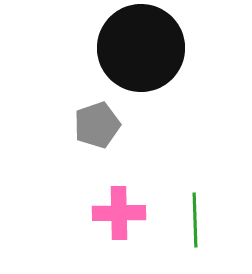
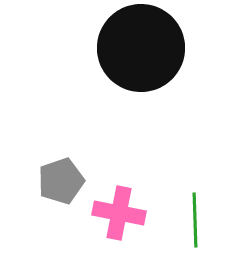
gray pentagon: moved 36 px left, 56 px down
pink cross: rotated 12 degrees clockwise
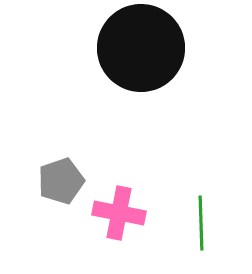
green line: moved 6 px right, 3 px down
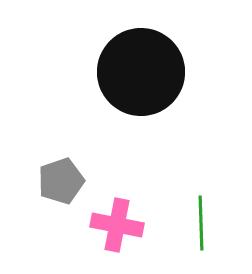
black circle: moved 24 px down
pink cross: moved 2 px left, 12 px down
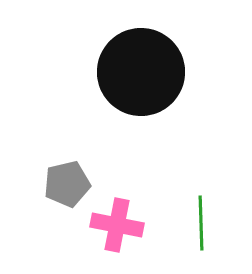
gray pentagon: moved 6 px right, 3 px down; rotated 6 degrees clockwise
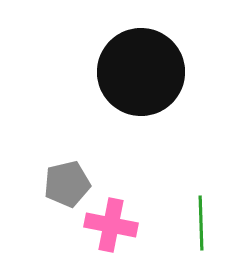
pink cross: moved 6 px left
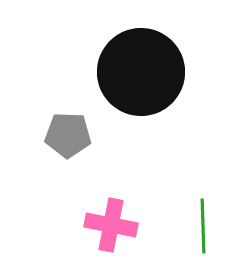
gray pentagon: moved 1 px right, 49 px up; rotated 15 degrees clockwise
green line: moved 2 px right, 3 px down
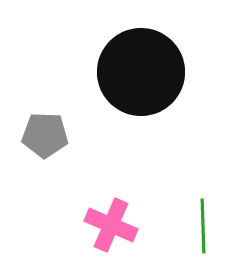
gray pentagon: moved 23 px left
pink cross: rotated 12 degrees clockwise
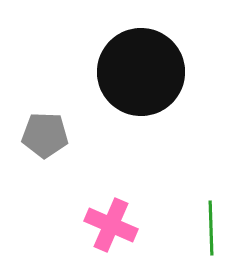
green line: moved 8 px right, 2 px down
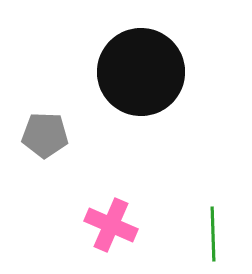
green line: moved 2 px right, 6 px down
